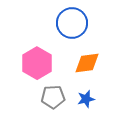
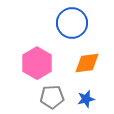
gray pentagon: moved 1 px left
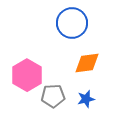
pink hexagon: moved 10 px left, 12 px down
gray pentagon: moved 1 px right, 1 px up
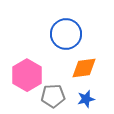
blue circle: moved 6 px left, 11 px down
orange diamond: moved 3 px left, 5 px down
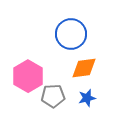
blue circle: moved 5 px right
pink hexagon: moved 1 px right, 1 px down
blue star: moved 1 px right, 1 px up
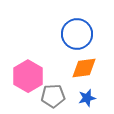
blue circle: moved 6 px right
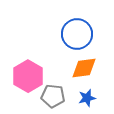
gray pentagon: rotated 10 degrees clockwise
